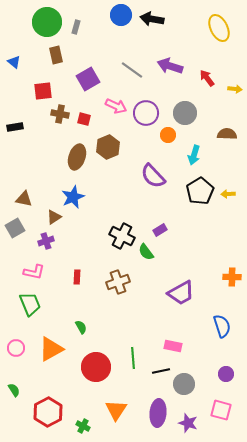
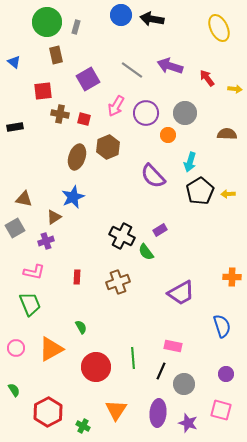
pink arrow at (116, 106): rotated 95 degrees clockwise
cyan arrow at (194, 155): moved 4 px left, 7 px down
black line at (161, 371): rotated 54 degrees counterclockwise
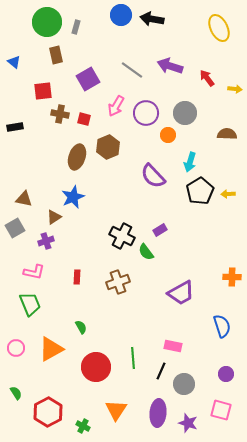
green semicircle at (14, 390): moved 2 px right, 3 px down
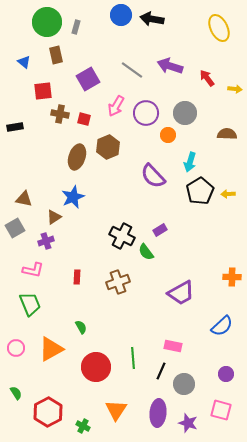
blue triangle at (14, 62): moved 10 px right
pink L-shape at (34, 272): moved 1 px left, 2 px up
blue semicircle at (222, 326): rotated 65 degrees clockwise
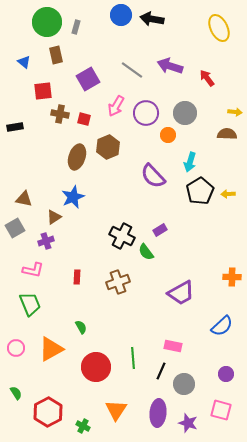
yellow arrow at (235, 89): moved 23 px down
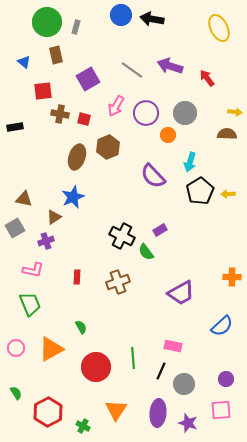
purple circle at (226, 374): moved 5 px down
pink square at (221, 410): rotated 20 degrees counterclockwise
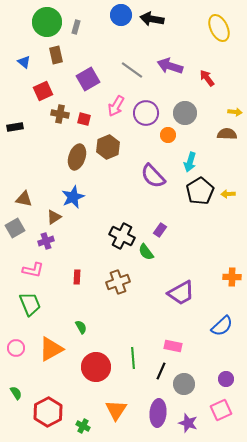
red square at (43, 91): rotated 18 degrees counterclockwise
purple rectangle at (160, 230): rotated 24 degrees counterclockwise
pink square at (221, 410): rotated 20 degrees counterclockwise
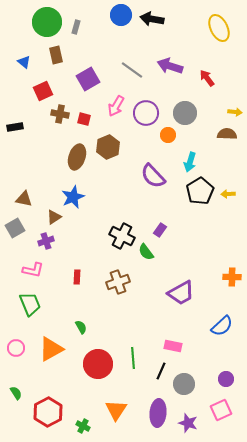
red circle at (96, 367): moved 2 px right, 3 px up
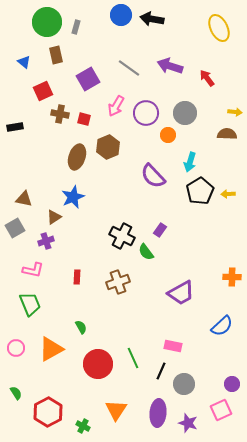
gray line at (132, 70): moved 3 px left, 2 px up
green line at (133, 358): rotated 20 degrees counterclockwise
purple circle at (226, 379): moved 6 px right, 5 px down
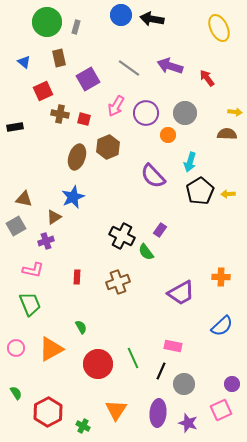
brown rectangle at (56, 55): moved 3 px right, 3 px down
gray square at (15, 228): moved 1 px right, 2 px up
orange cross at (232, 277): moved 11 px left
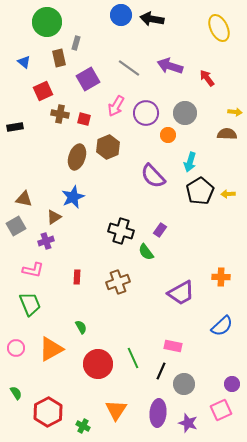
gray rectangle at (76, 27): moved 16 px down
black cross at (122, 236): moved 1 px left, 5 px up; rotated 10 degrees counterclockwise
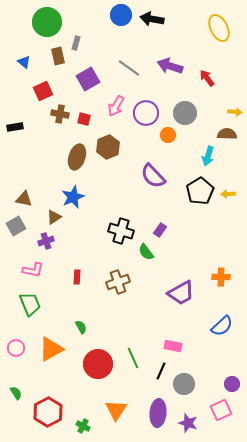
brown rectangle at (59, 58): moved 1 px left, 2 px up
cyan arrow at (190, 162): moved 18 px right, 6 px up
